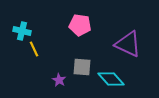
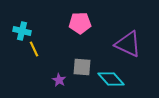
pink pentagon: moved 2 px up; rotated 10 degrees counterclockwise
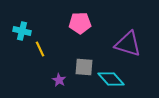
purple triangle: rotated 8 degrees counterclockwise
yellow line: moved 6 px right
gray square: moved 2 px right
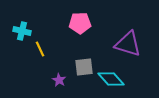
gray square: rotated 12 degrees counterclockwise
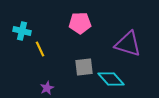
purple star: moved 12 px left, 8 px down; rotated 16 degrees clockwise
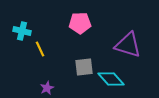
purple triangle: moved 1 px down
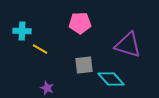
cyan cross: rotated 12 degrees counterclockwise
yellow line: rotated 35 degrees counterclockwise
gray square: moved 2 px up
purple star: rotated 24 degrees counterclockwise
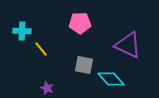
purple triangle: rotated 8 degrees clockwise
yellow line: moved 1 px right; rotated 21 degrees clockwise
gray square: rotated 18 degrees clockwise
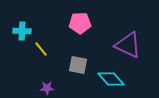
gray square: moved 6 px left
purple star: rotated 24 degrees counterclockwise
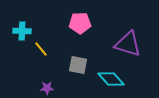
purple triangle: moved 1 px up; rotated 8 degrees counterclockwise
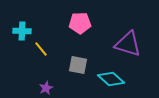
cyan diamond: rotated 8 degrees counterclockwise
purple star: moved 1 px left; rotated 24 degrees counterclockwise
